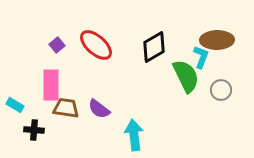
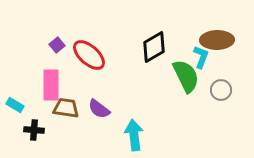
red ellipse: moved 7 px left, 10 px down
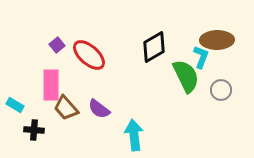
brown trapezoid: rotated 140 degrees counterclockwise
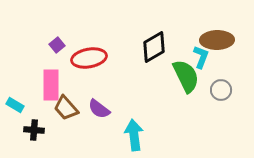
red ellipse: moved 3 px down; rotated 52 degrees counterclockwise
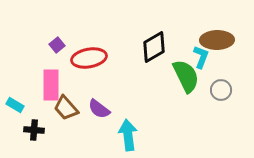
cyan arrow: moved 6 px left
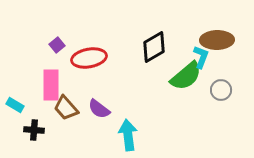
green semicircle: rotated 76 degrees clockwise
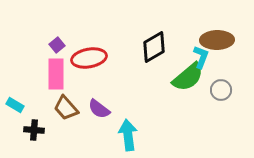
green semicircle: moved 2 px right, 1 px down
pink rectangle: moved 5 px right, 11 px up
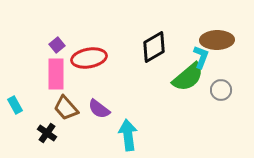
cyan rectangle: rotated 30 degrees clockwise
black cross: moved 13 px right, 3 px down; rotated 30 degrees clockwise
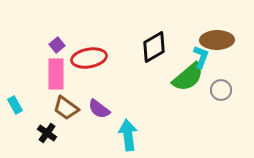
brown trapezoid: rotated 12 degrees counterclockwise
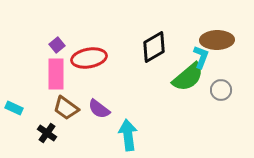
cyan rectangle: moved 1 px left, 3 px down; rotated 36 degrees counterclockwise
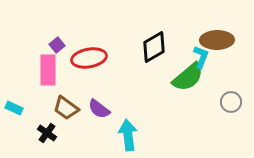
pink rectangle: moved 8 px left, 4 px up
gray circle: moved 10 px right, 12 px down
